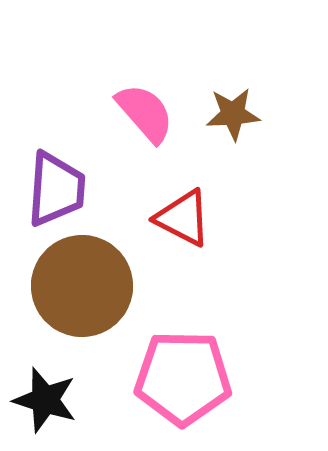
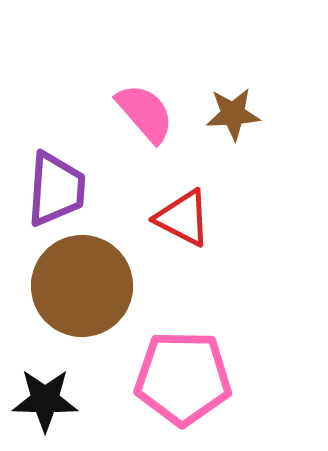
black star: rotated 16 degrees counterclockwise
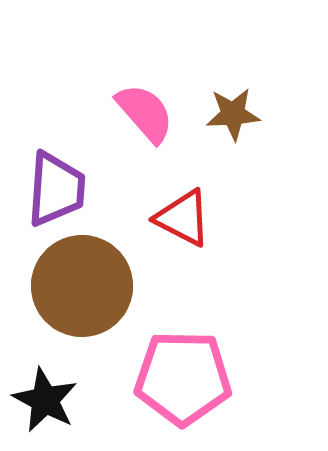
black star: rotated 26 degrees clockwise
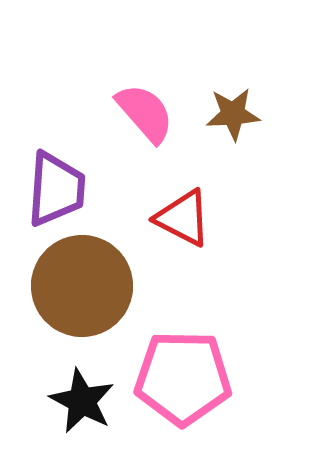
black star: moved 37 px right, 1 px down
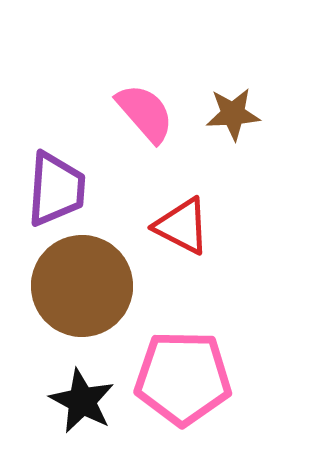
red triangle: moved 1 px left, 8 px down
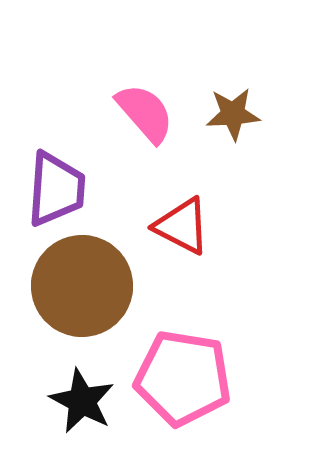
pink pentagon: rotated 8 degrees clockwise
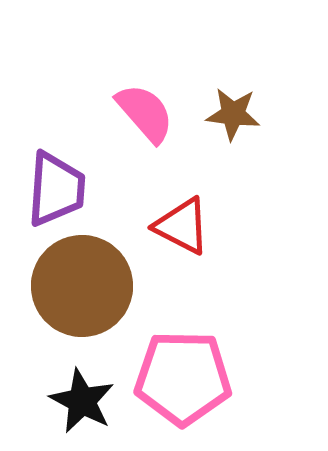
brown star: rotated 10 degrees clockwise
pink pentagon: rotated 8 degrees counterclockwise
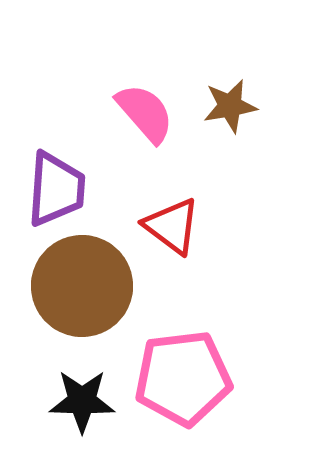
brown star: moved 3 px left, 8 px up; rotated 16 degrees counterclockwise
red triangle: moved 10 px left; rotated 10 degrees clockwise
pink pentagon: rotated 8 degrees counterclockwise
black star: rotated 26 degrees counterclockwise
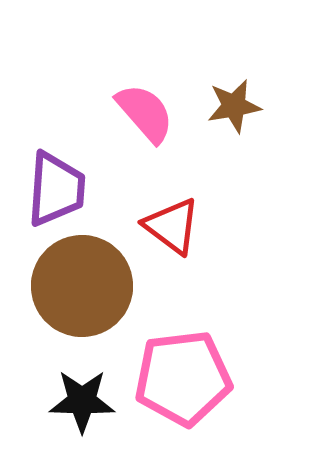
brown star: moved 4 px right
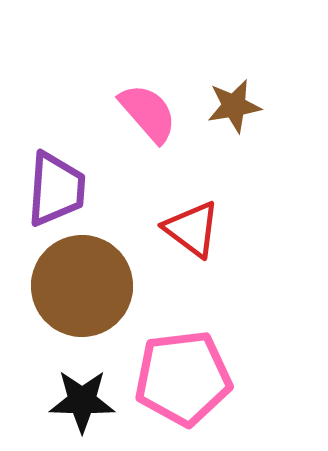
pink semicircle: moved 3 px right
red triangle: moved 20 px right, 3 px down
